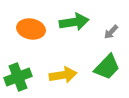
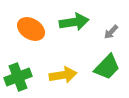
orange ellipse: rotated 20 degrees clockwise
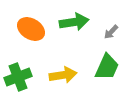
green trapezoid: rotated 20 degrees counterclockwise
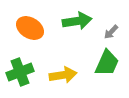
green arrow: moved 3 px right, 1 px up
orange ellipse: moved 1 px left, 1 px up
green trapezoid: moved 4 px up
green cross: moved 2 px right, 5 px up
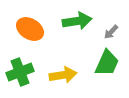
orange ellipse: moved 1 px down
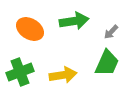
green arrow: moved 3 px left
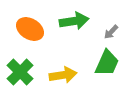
green cross: rotated 24 degrees counterclockwise
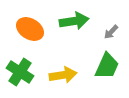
green trapezoid: moved 3 px down
green cross: rotated 12 degrees counterclockwise
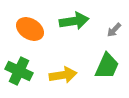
gray arrow: moved 3 px right, 2 px up
green cross: moved 1 px left, 1 px up; rotated 8 degrees counterclockwise
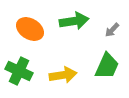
gray arrow: moved 2 px left
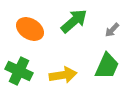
green arrow: rotated 32 degrees counterclockwise
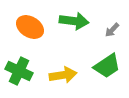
green arrow: rotated 48 degrees clockwise
orange ellipse: moved 2 px up
green trapezoid: rotated 32 degrees clockwise
